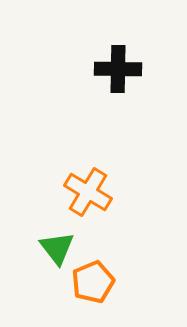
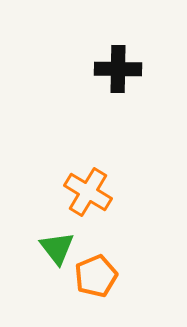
orange pentagon: moved 3 px right, 6 px up
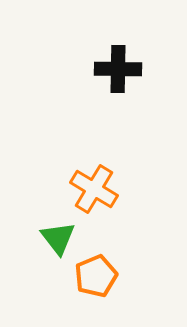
orange cross: moved 6 px right, 3 px up
green triangle: moved 1 px right, 10 px up
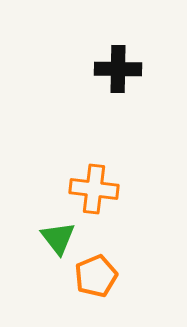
orange cross: rotated 24 degrees counterclockwise
